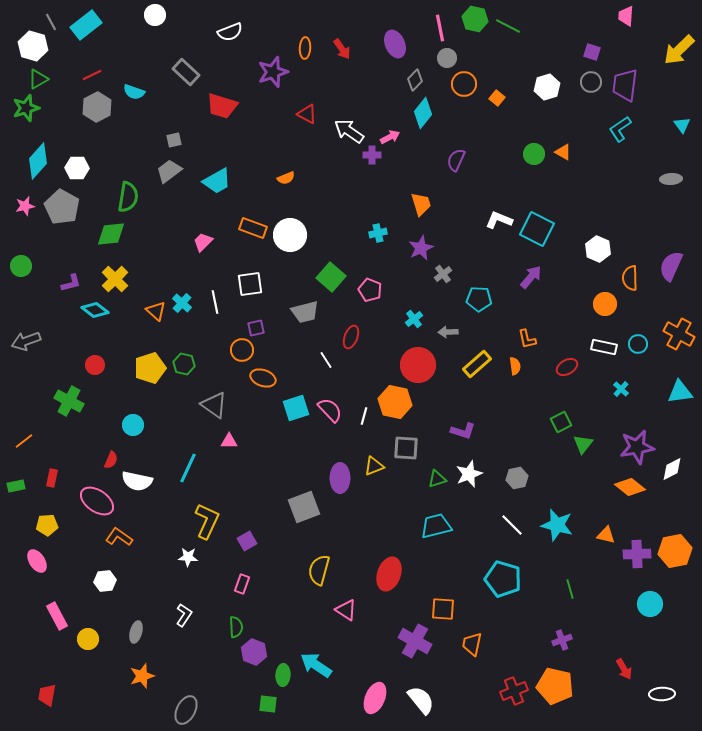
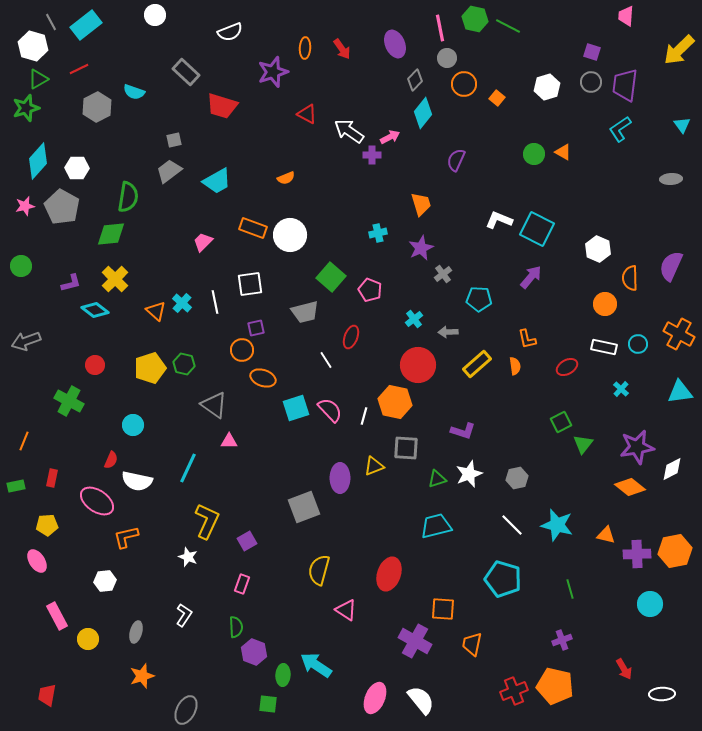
red line at (92, 75): moved 13 px left, 6 px up
orange line at (24, 441): rotated 30 degrees counterclockwise
orange L-shape at (119, 537): moved 7 px right; rotated 48 degrees counterclockwise
white star at (188, 557): rotated 18 degrees clockwise
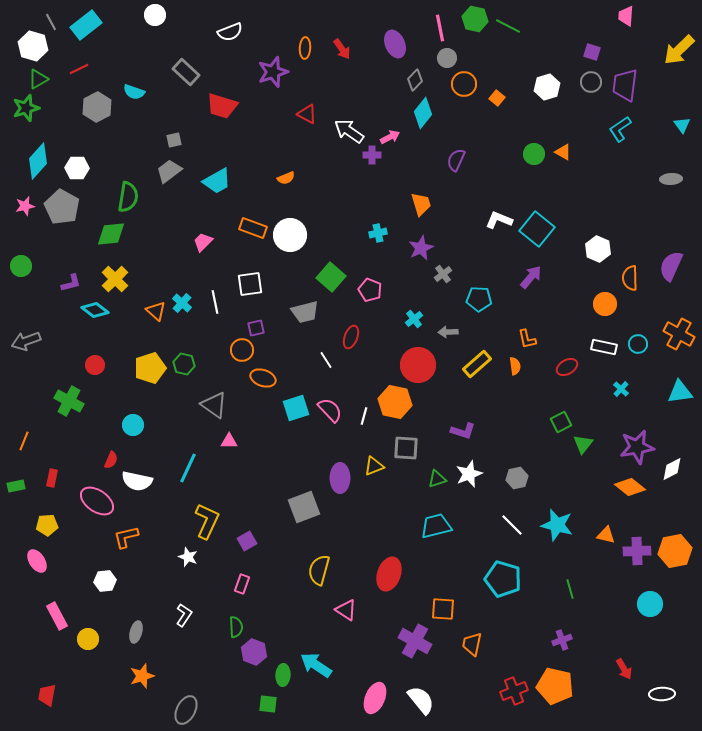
cyan square at (537, 229): rotated 12 degrees clockwise
purple cross at (637, 554): moved 3 px up
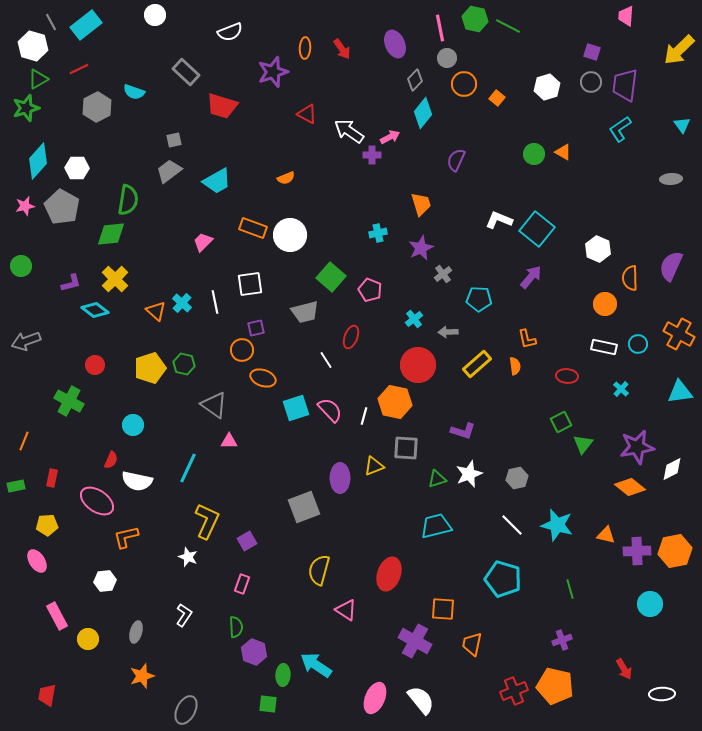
green semicircle at (128, 197): moved 3 px down
red ellipse at (567, 367): moved 9 px down; rotated 35 degrees clockwise
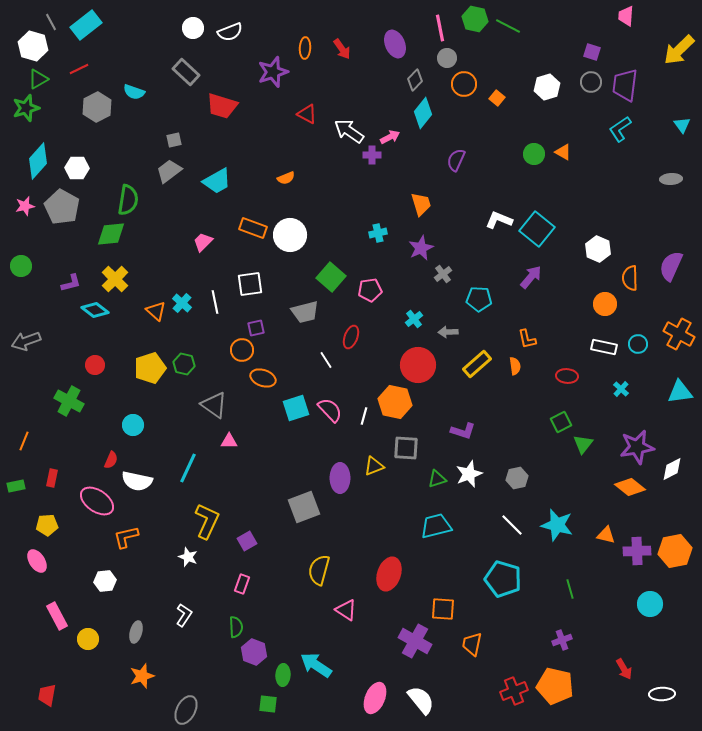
white circle at (155, 15): moved 38 px right, 13 px down
pink pentagon at (370, 290): rotated 30 degrees counterclockwise
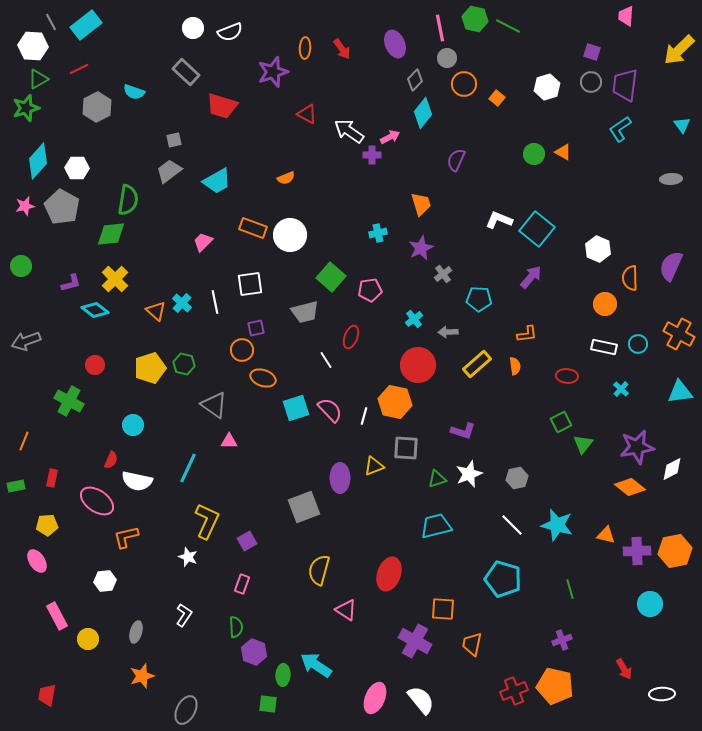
white hexagon at (33, 46): rotated 12 degrees counterclockwise
orange L-shape at (527, 339): moved 5 px up; rotated 85 degrees counterclockwise
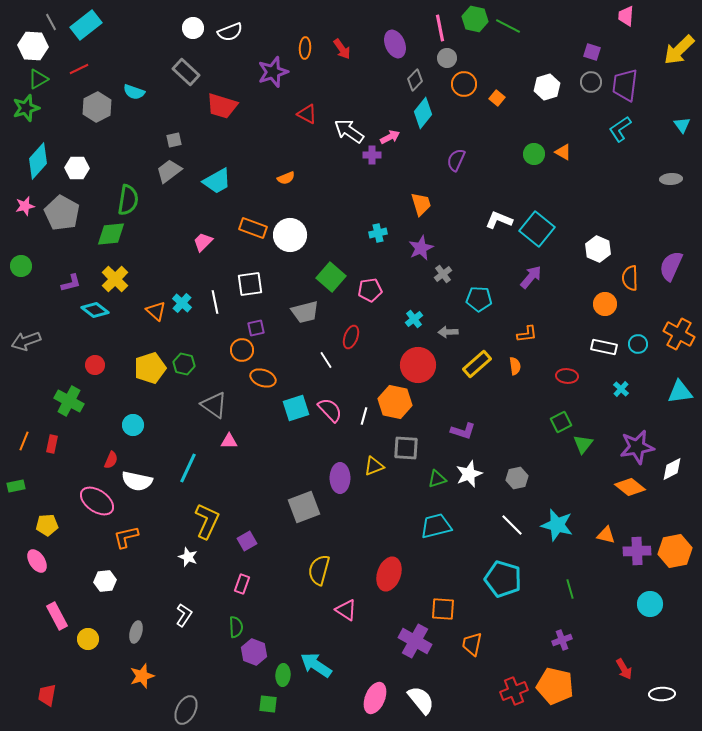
gray pentagon at (62, 207): moved 6 px down
red rectangle at (52, 478): moved 34 px up
